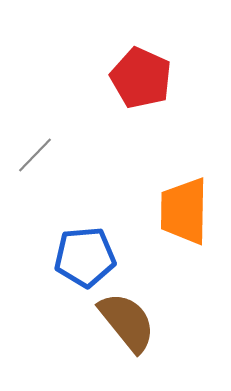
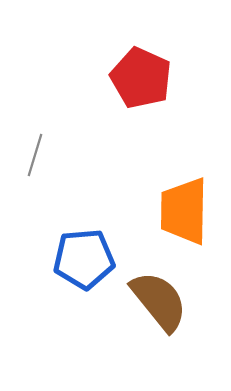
gray line: rotated 27 degrees counterclockwise
blue pentagon: moved 1 px left, 2 px down
brown semicircle: moved 32 px right, 21 px up
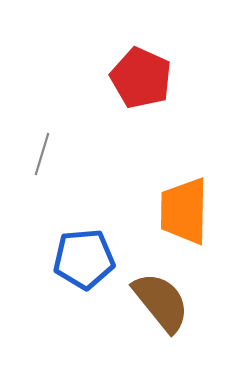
gray line: moved 7 px right, 1 px up
brown semicircle: moved 2 px right, 1 px down
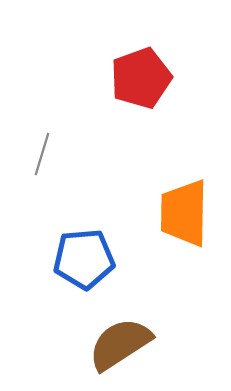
red pentagon: rotated 28 degrees clockwise
orange trapezoid: moved 2 px down
brown semicircle: moved 41 px left, 42 px down; rotated 84 degrees counterclockwise
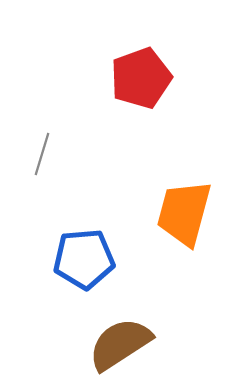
orange trapezoid: rotated 14 degrees clockwise
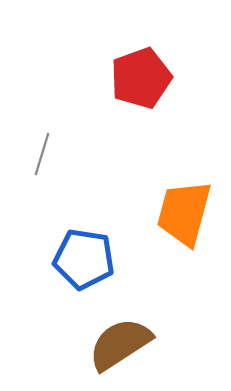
blue pentagon: rotated 14 degrees clockwise
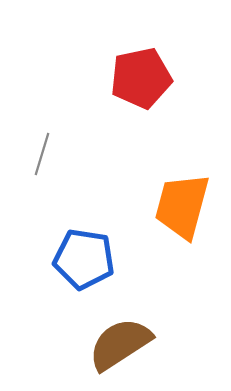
red pentagon: rotated 8 degrees clockwise
orange trapezoid: moved 2 px left, 7 px up
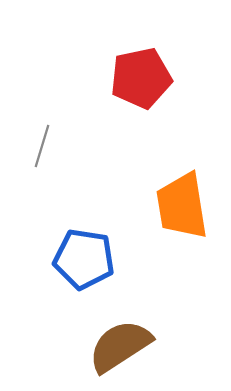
gray line: moved 8 px up
orange trapezoid: rotated 24 degrees counterclockwise
brown semicircle: moved 2 px down
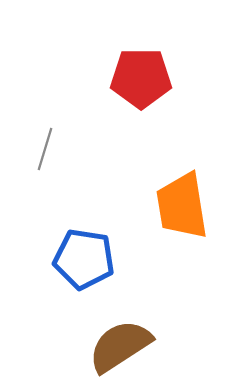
red pentagon: rotated 12 degrees clockwise
gray line: moved 3 px right, 3 px down
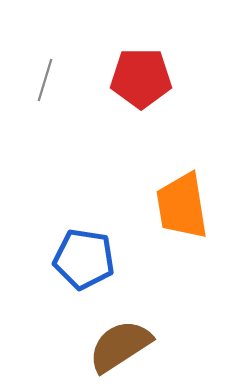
gray line: moved 69 px up
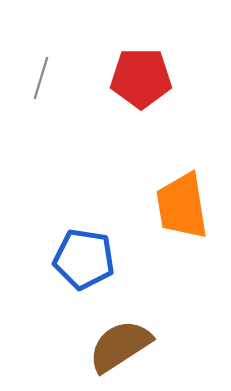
gray line: moved 4 px left, 2 px up
